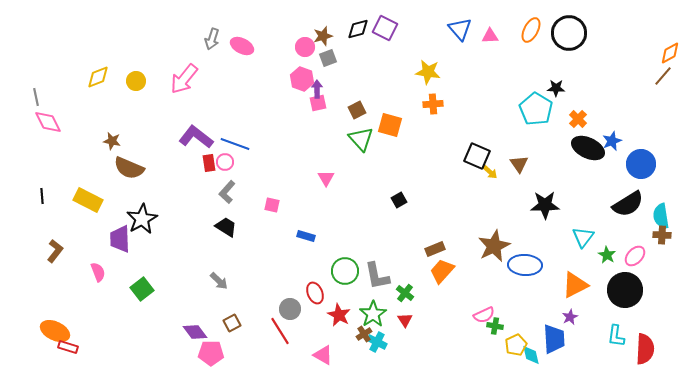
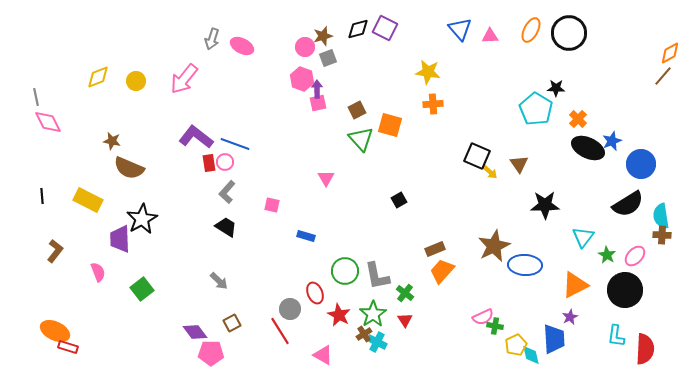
pink semicircle at (484, 315): moved 1 px left, 2 px down
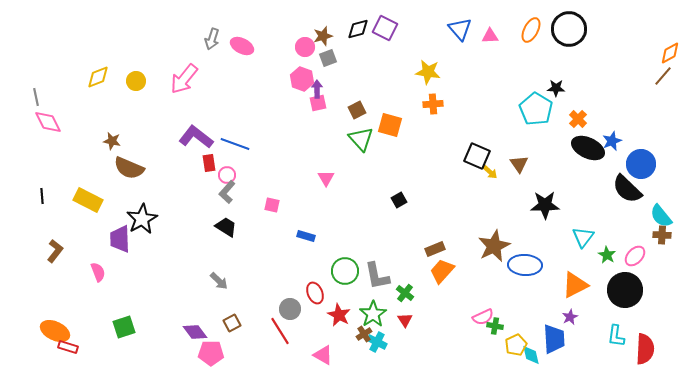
black circle at (569, 33): moved 4 px up
pink circle at (225, 162): moved 2 px right, 13 px down
black semicircle at (628, 204): moved 1 px left, 15 px up; rotated 76 degrees clockwise
cyan semicircle at (661, 216): rotated 30 degrees counterclockwise
green square at (142, 289): moved 18 px left, 38 px down; rotated 20 degrees clockwise
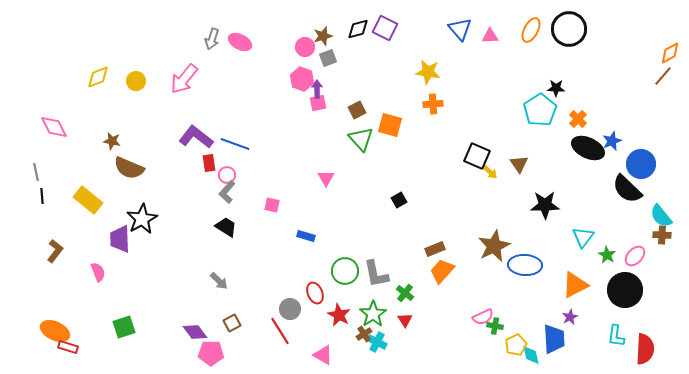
pink ellipse at (242, 46): moved 2 px left, 4 px up
gray line at (36, 97): moved 75 px down
cyan pentagon at (536, 109): moved 4 px right, 1 px down; rotated 8 degrees clockwise
pink diamond at (48, 122): moved 6 px right, 5 px down
yellow rectangle at (88, 200): rotated 12 degrees clockwise
gray L-shape at (377, 276): moved 1 px left, 2 px up
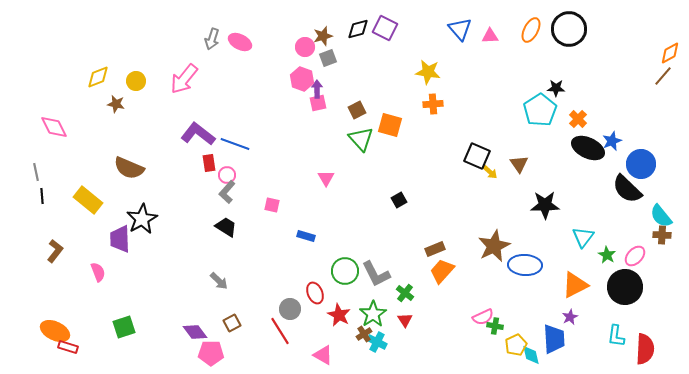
purple L-shape at (196, 137): moved 2 px right, 3 px up
brown star at (112, 141): moved 4 px right, 37 px up
gray L-shape at (376, 274): rotated 16 degrees counterclockwise
black circle at (625, 290): moved 3 px up
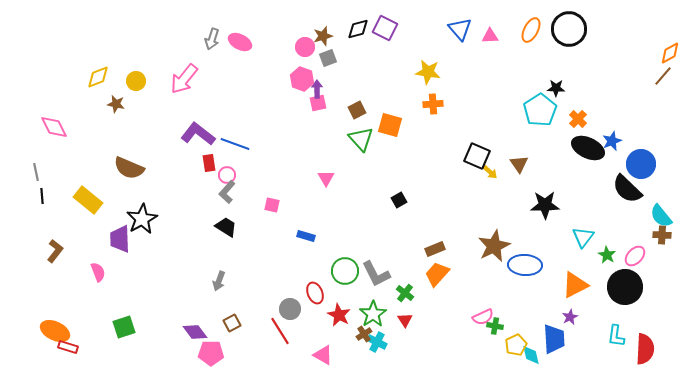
orange trapezoid at (442, 271): moved 5 px left, 3 px down
gray arrow at (219, 281): rotated 66 degrees clockwise
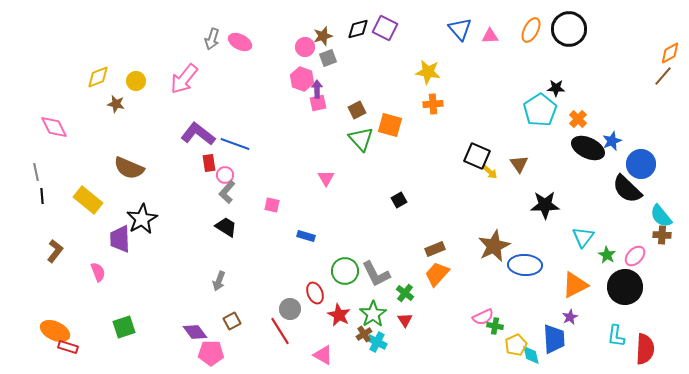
pink circle at (227, 175): moved 2 px left
brown square at (232, 323): moved 2 px up
